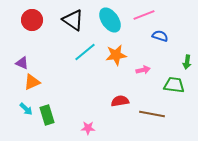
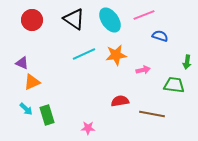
black triangle: moved 1 px right, 1 px up
cyan line: moved 1 px left, 2 px down; rotated 15 degrees clockwise
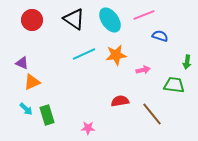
brown line: rotated 40 degrees clockwise
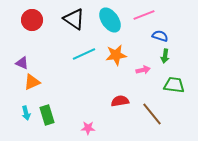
green arrow: moved 22 px left, 6 px up
cyan arrow: moved 4 px down; rotated 32 degrees clockwise
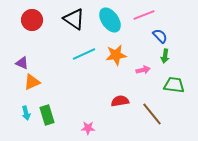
blue semicircle: rotated 28 degrees clockwise
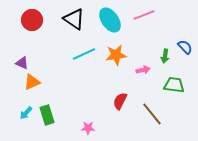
blue semicircle: moved 25 px right, 11 px down
red semicircle: rotated 54 degrees counterclockwise
cyan arrow: rotated 56 degrees clockwise
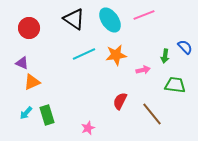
red circle: moved 3 px left, 8 px down
green trapezoid: moved 1 px right
pink star: rotated 24 degrees counterclockwise
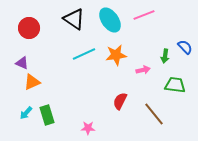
brown line: moved 2 px right
pink star: rotated 24 degrees clockwise
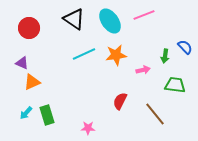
cyan ellipse: moved 1 px down
brown line: moved 1 px right
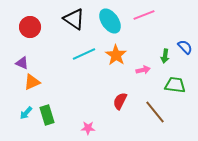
red circle: moved 1 px right, 1 px up
orange star: rotated 30 degrees counterclockwise
brown line: moved 2 px up
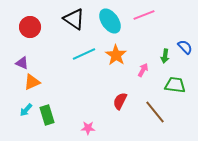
pink arrow: rotated 48 degrees counterclockwise
cyan arrow: moved 3 px up
